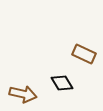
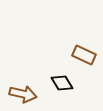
brown rectangle: moved 1 px down
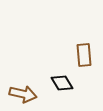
brown rectangle: rotated 60 degrees clockwise
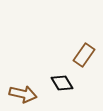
brown rectangle: rotated 40 degrees clockwise
